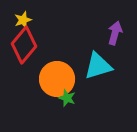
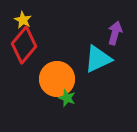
yellow star: rotated 24 degrees counterclockwise
cyan triangle: moved 7 px up; rotated 8 degrees counterclockwise
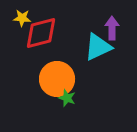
yellow star: moved 1 px left, 2 px up; rotated 24 degrees counterclockwise
purple arrow: moved 3 px left, 5 px up; rotated 15 degrees counterclockwise
red diamond: moved 17 px right, 12 px up; rotated 36 degrees clockwise
cyan triangle: moved 12 px up
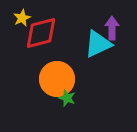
yellow star: rotated 30 degrees counterclockwise
cyan triangle: moved 3 px up
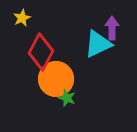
red diamond: moved 19 px down; rotated 48 degrees counterclockwise
orange circle: moved 1 px left
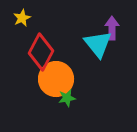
cyan triangle: rotated 44 degrees counterclockwise
green star: rotated 30 degrees counterclockwise
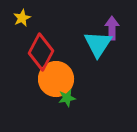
cyan triangle: rotated 12 degrees clockwise
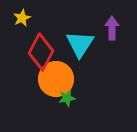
cyan triangle: moved 18 px left
